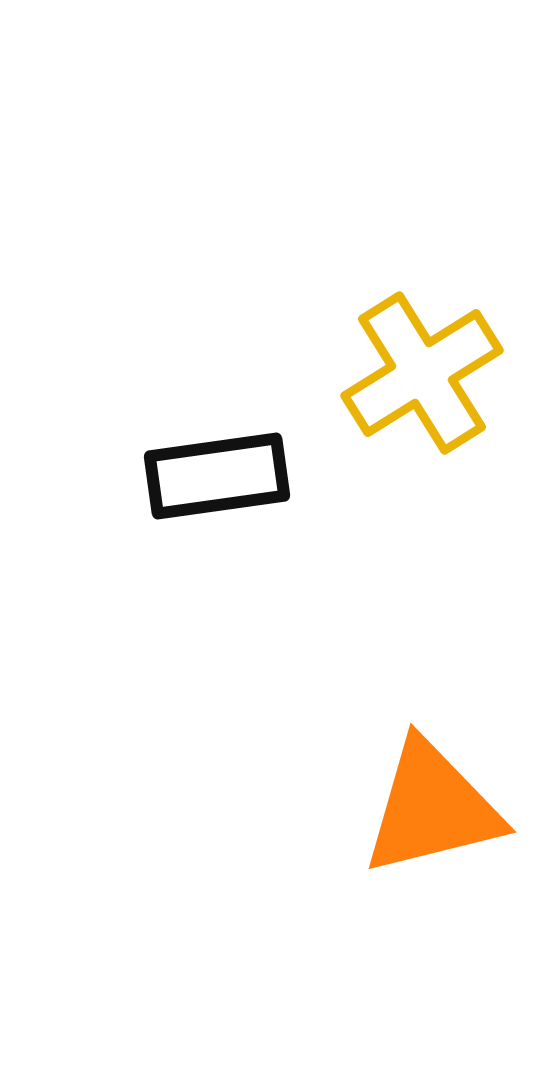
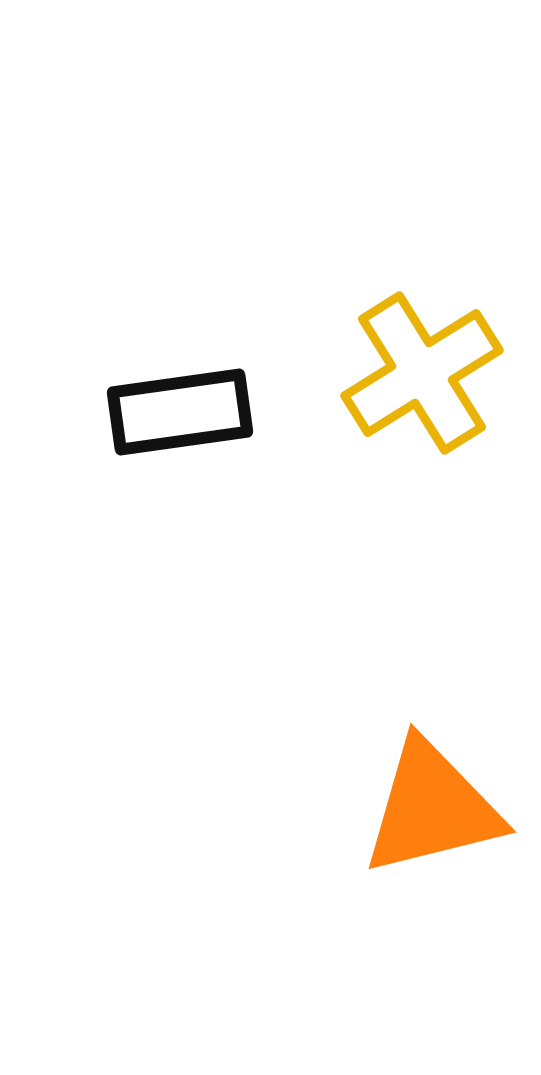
black rectangle: moved 37 px left, 64 px up
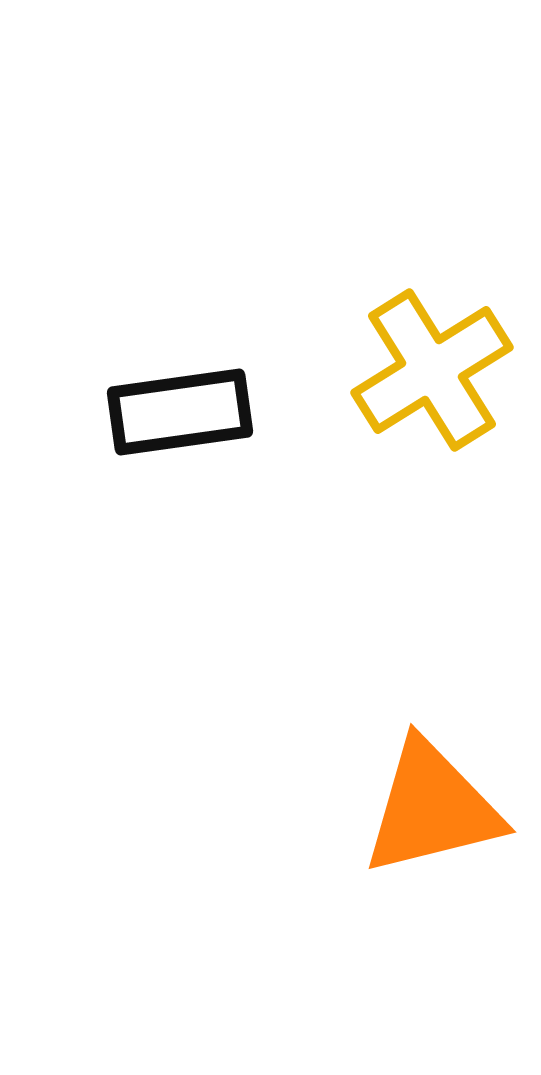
yellow cross: moved 10 px right, 3 px up
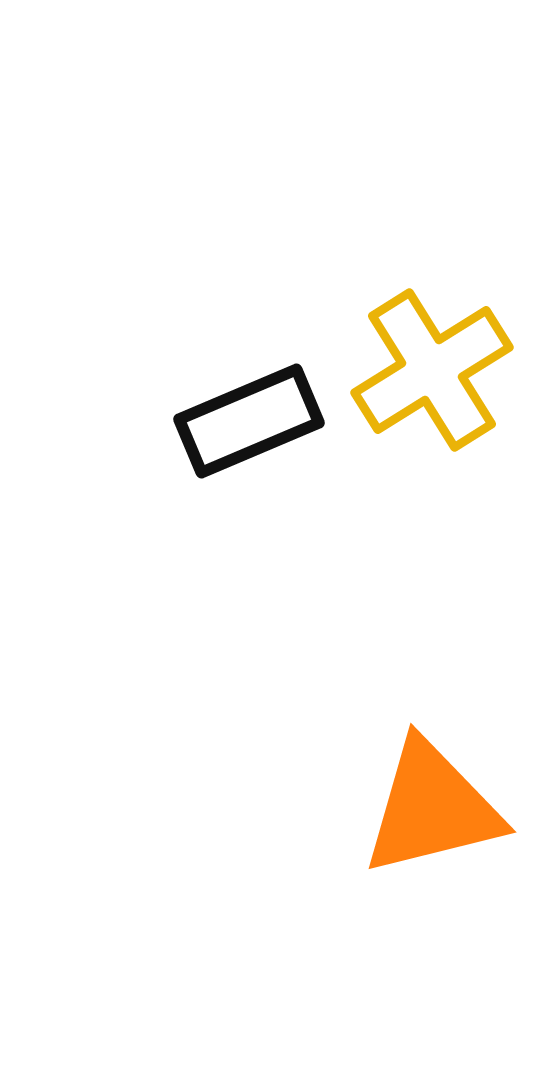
black rectangle: moved 69 px right, 9 px down; rotated 15 degrees counterclockwise
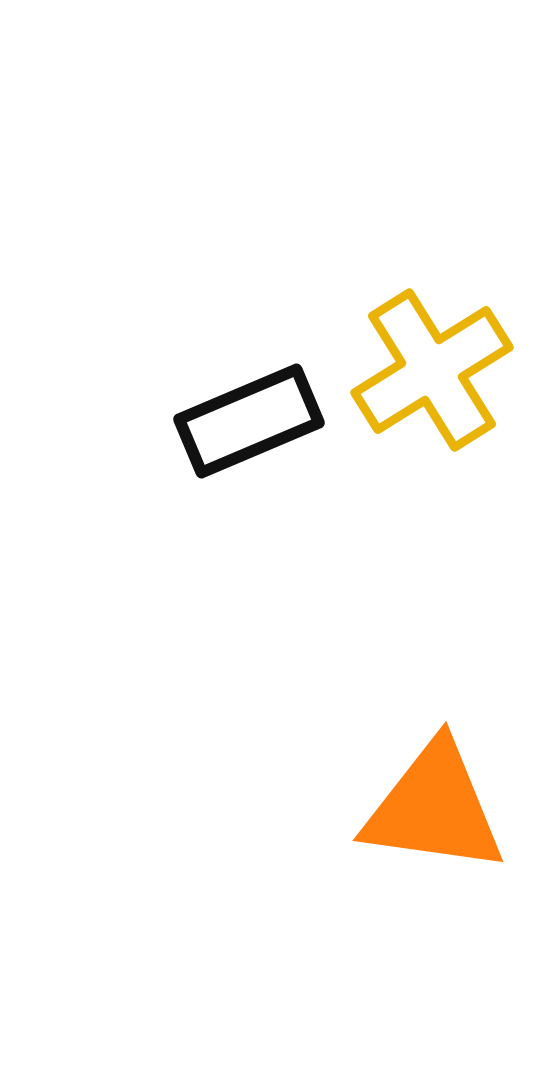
orange triangle: moved 2 px right; rotated 22 degrees clockwise
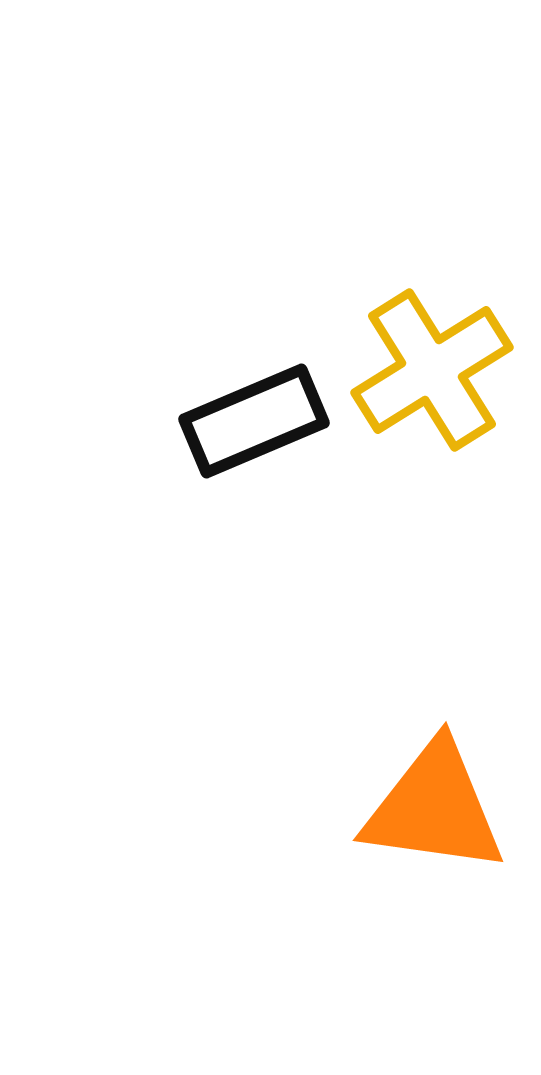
black rectangle: moved 5 px right
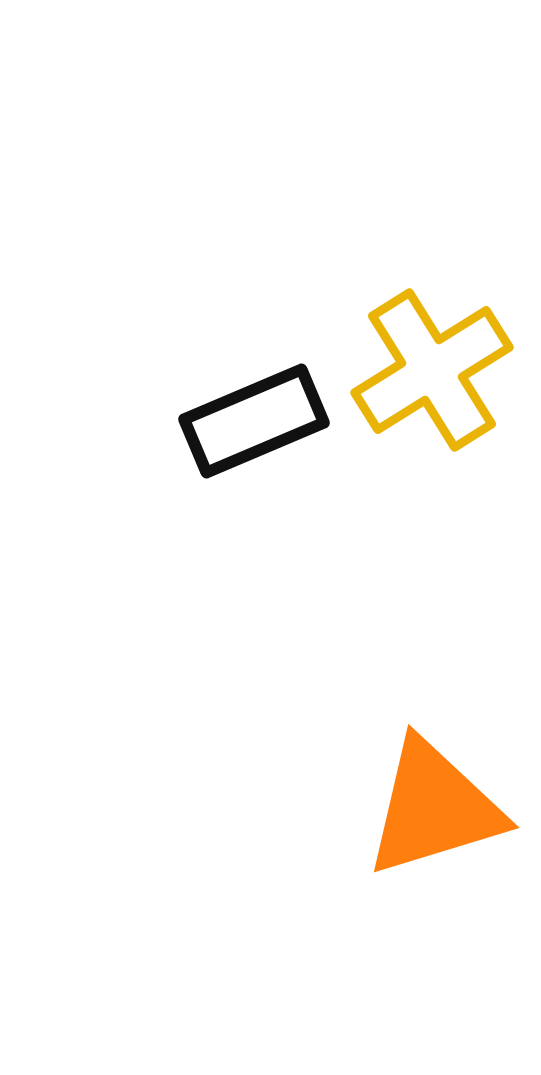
orange triangle: rotated 25 degrees counterclockwise
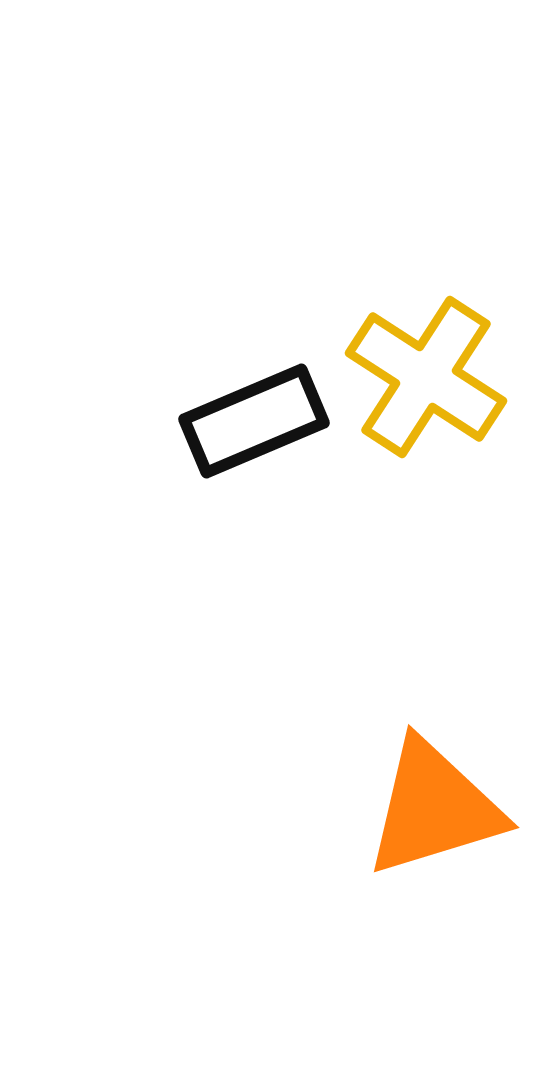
yellow cross: moved 6 px left, 7 px down; rotated 25 degrees counterclockwise
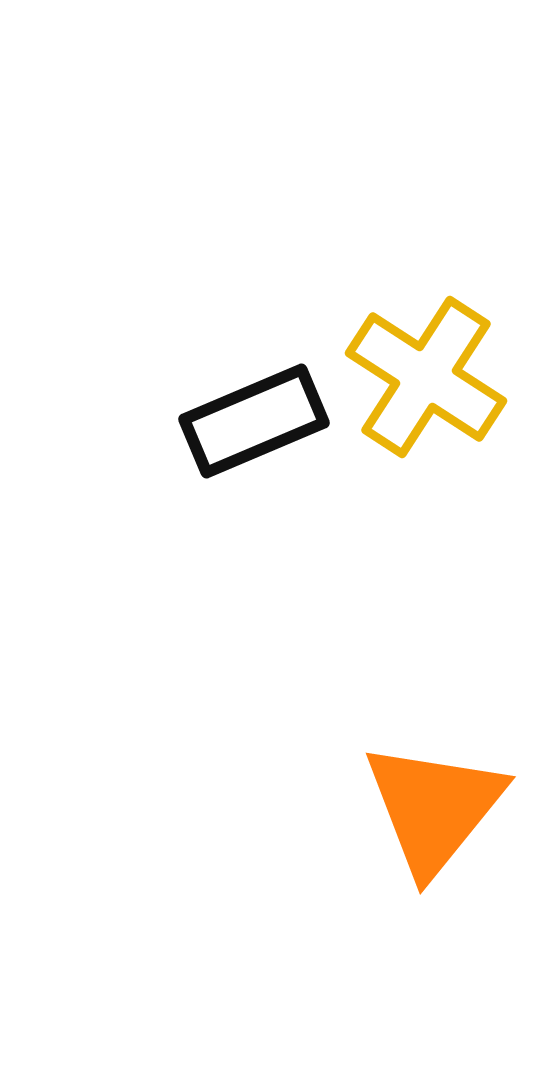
orange triangle: rotated 34 degrees counterclockwise
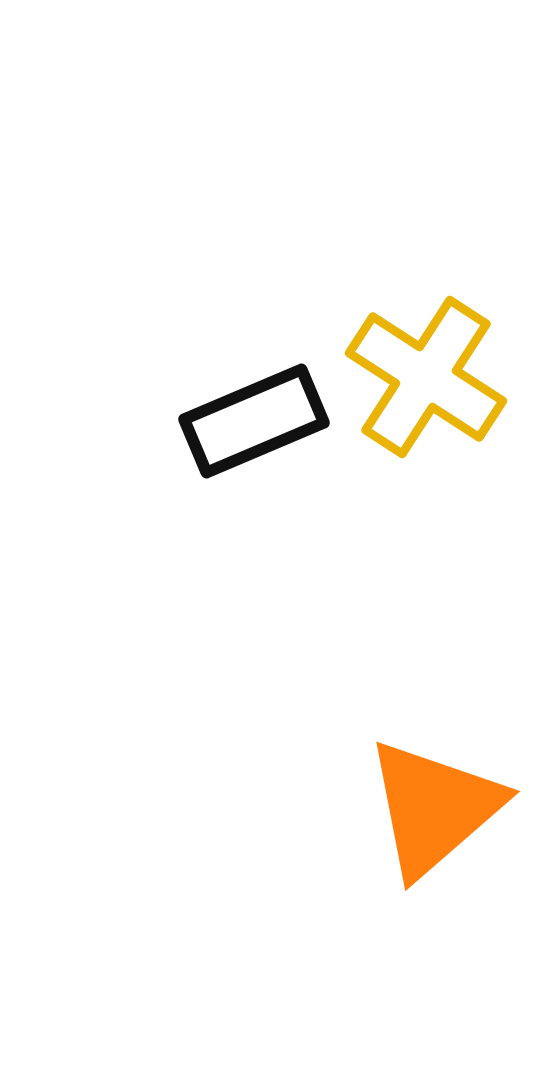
orange triangle: rotated 10 degrees clockwise
